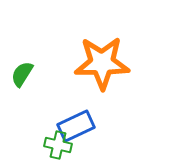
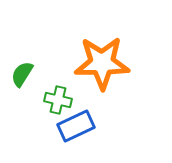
green cross: moved 45 px up
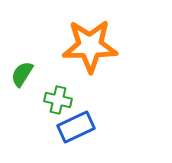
orange star: moved 12 px left, 17 px up
blue rectangle: moved 1 px down
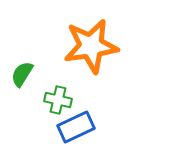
orange star: moved 1 px right; rotated 8 degrees counterclockwise
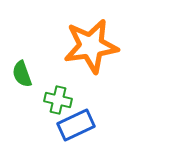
green semicircle: rotated 52 degrees counterclockwise
blue rectangle: moved 2 px up
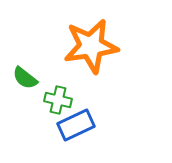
green semicircle: moved 3 px right, 4 px down; rotated 32 degrees counterclockwise
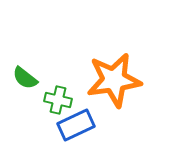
orange star: moved 23 px right, 34 px down
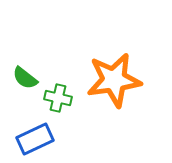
green cross: moved 2 px up
blue rectangle: moved 41 px left, 14 px down
